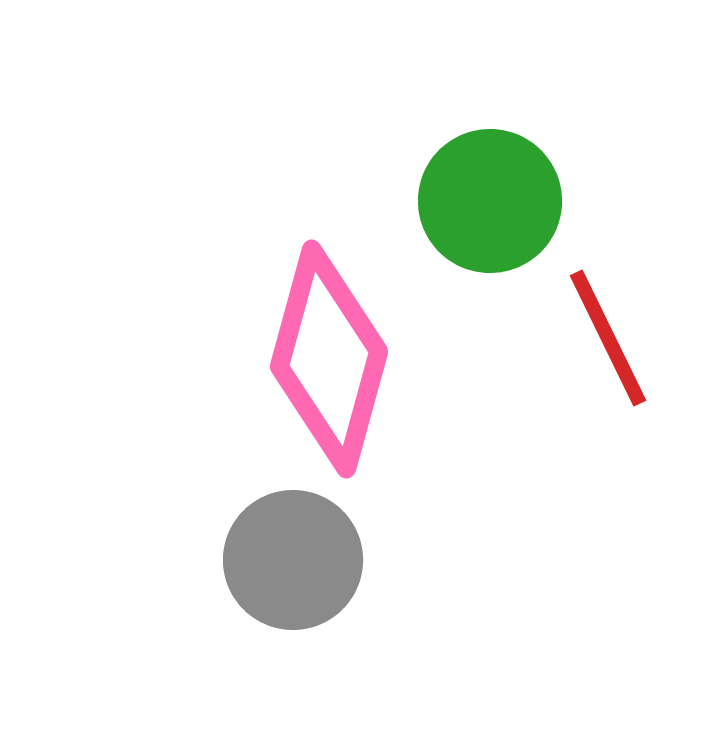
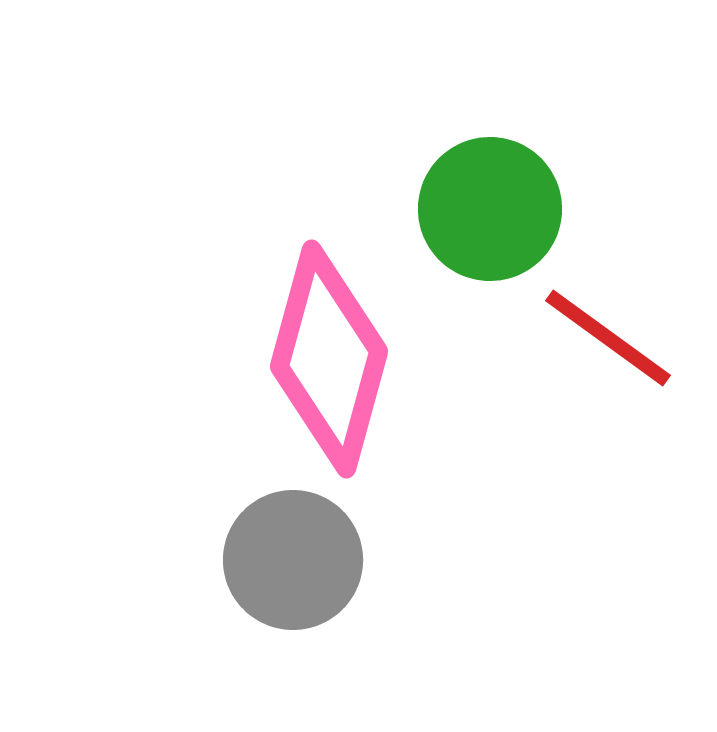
green circle: moved 8 px down
red line: rotated 28 degrees counterclockwise
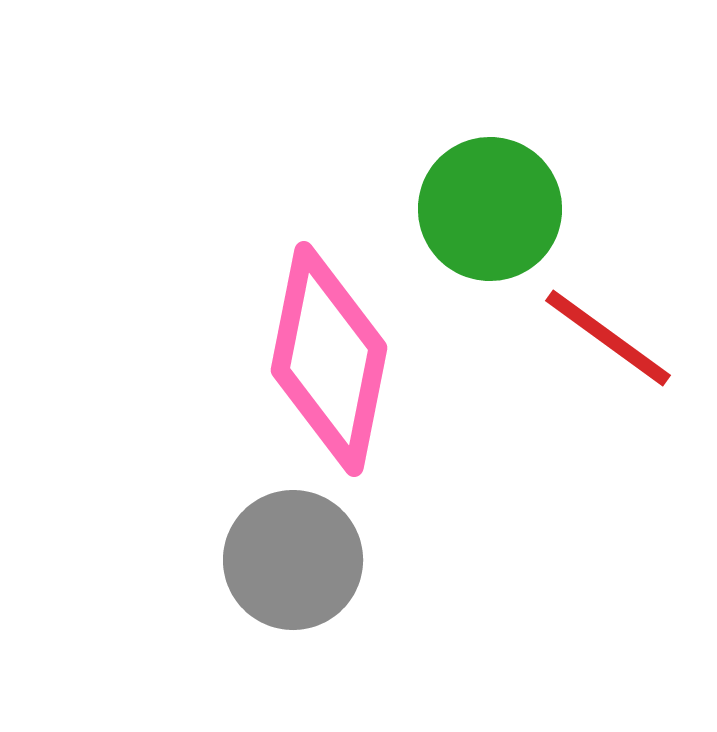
pink diamond: rotated 4 degrees counterclockwise
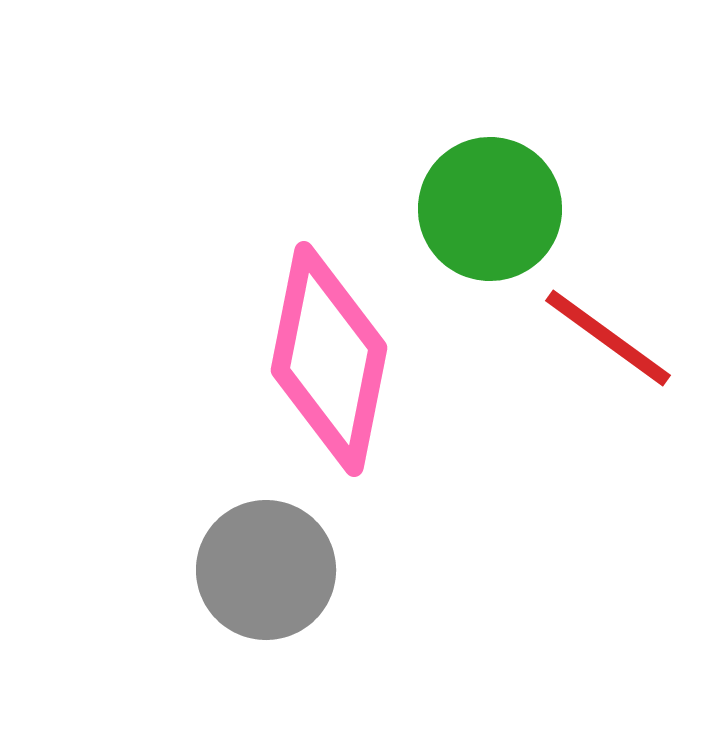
gray circle: moved 27 px left, 10 px down
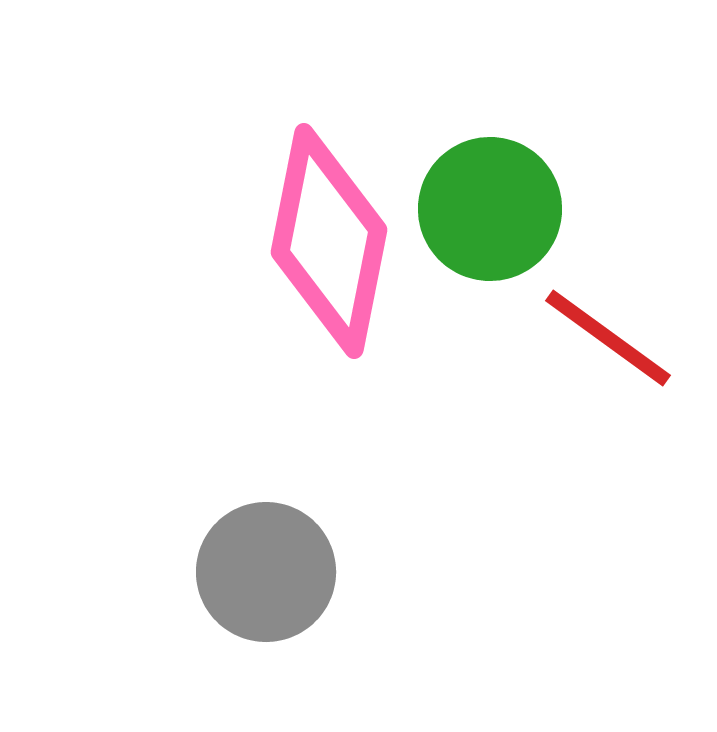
pink diamond: moved 118 px up
gray circle: moved 2 px down
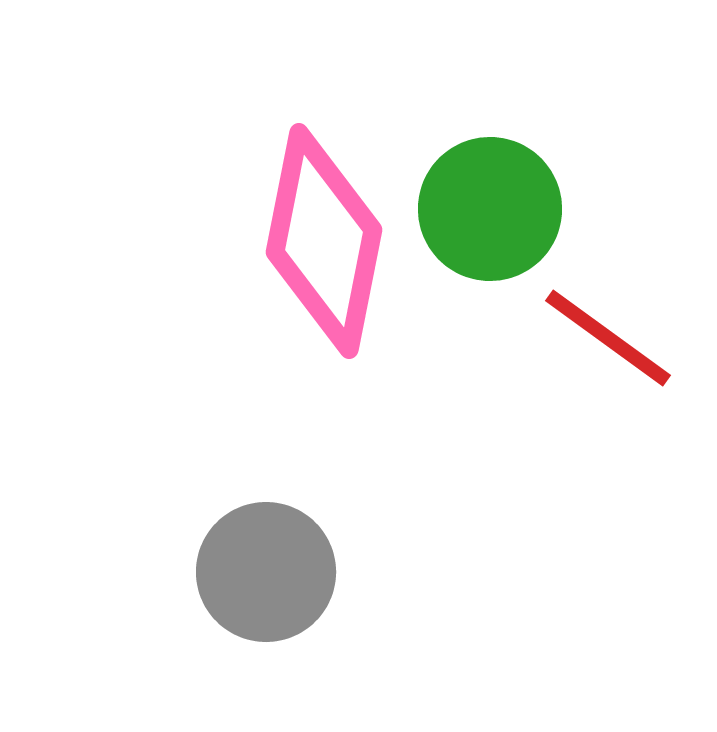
pink diamond: moved 5 px left
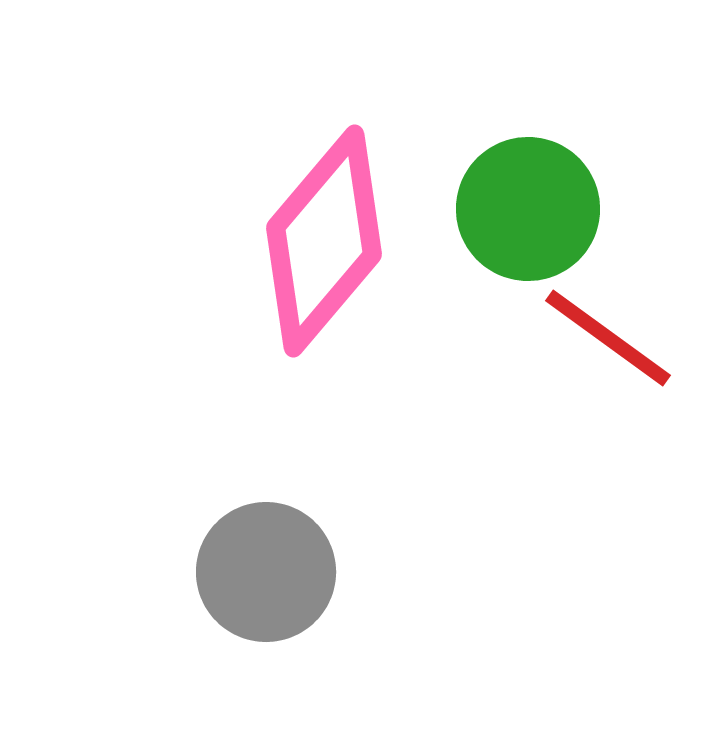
green circle: moved 38 px right
pink diamond: rotated 29 degrees clockwise
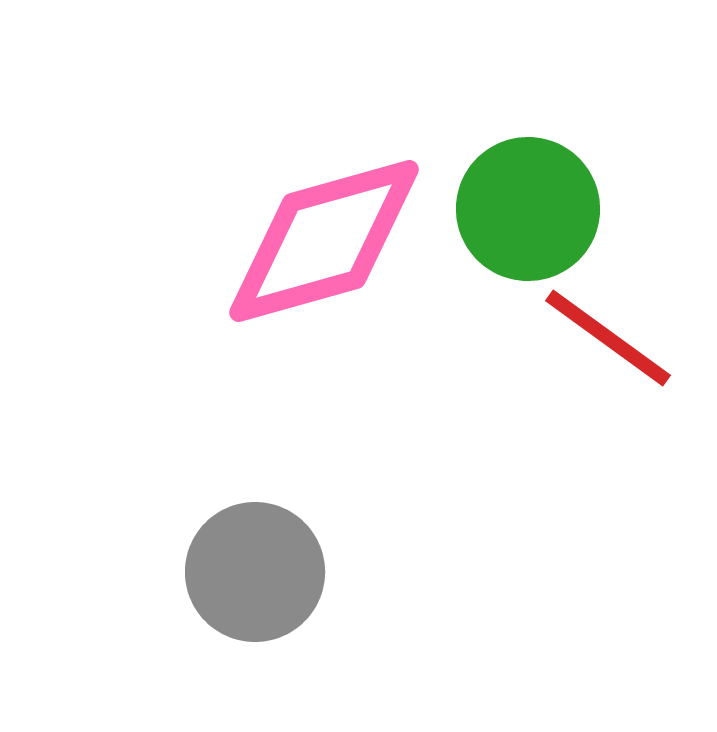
pink diamond: rotated 34 degrees clockwise
gray circle: moved 11 px left
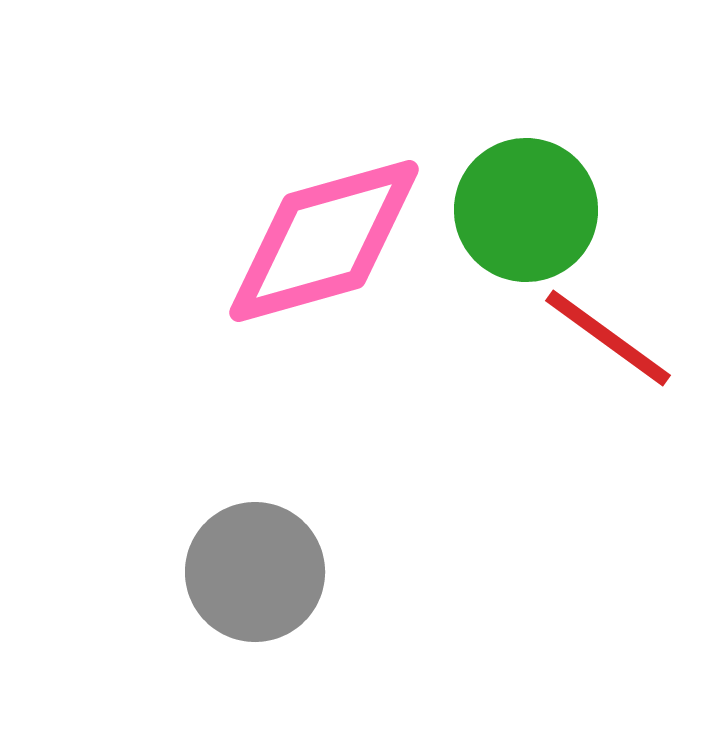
green circle: moved 2 px left, 1 px down
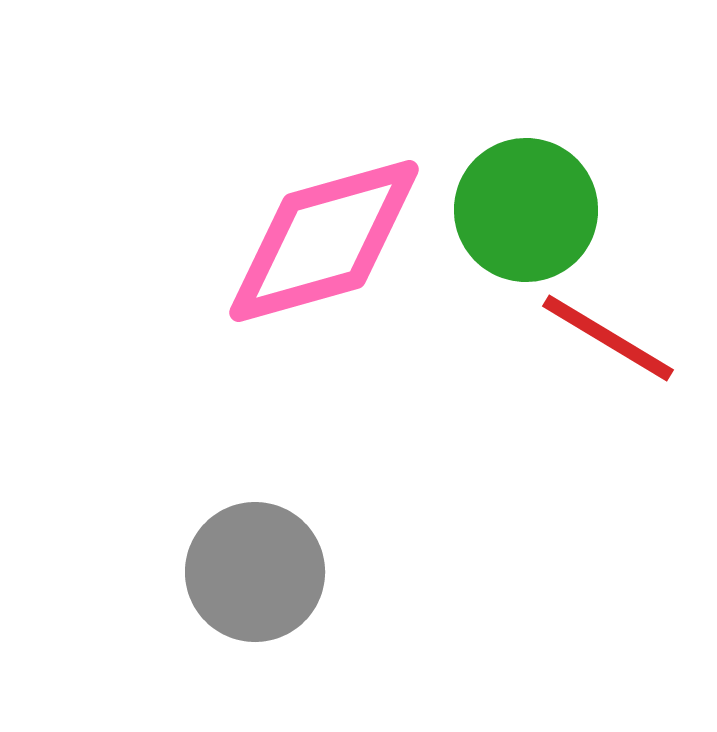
red line: rotated 5 degrees counterclockwise
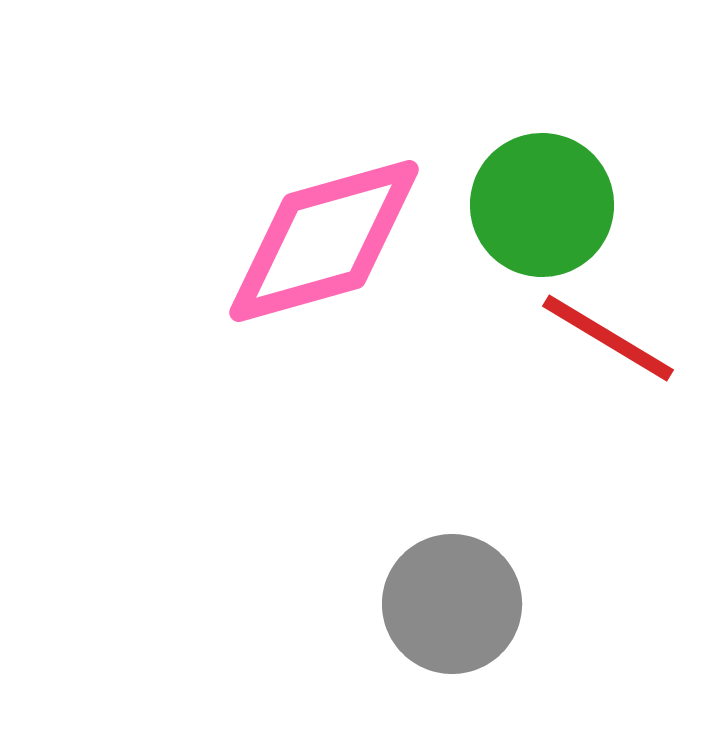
green circle: moved 16 px right, 5 px up
gray circle: moved 197 px right, 32 px down
